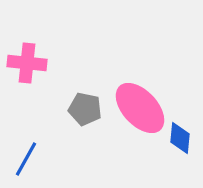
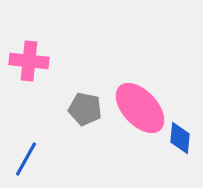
pink cross: moved 2 px right, 2 px up
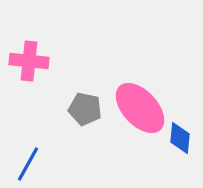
blue line: moved 2 px right, 5 px down
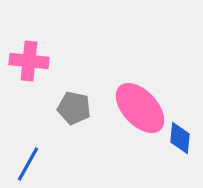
gray pentagon: moved 11 px left, 1 px up
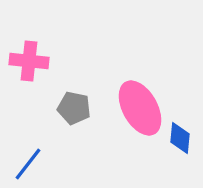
pink ellipse: rotated 14 degrees clockwise
blue line: rotated 9 degrees clockwise
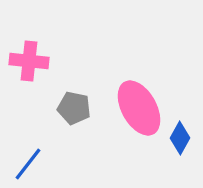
pink ellipse: moved 1 px left
blue diamond: rotated 24 degrees clockwise
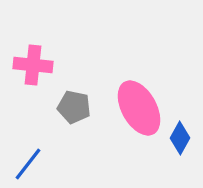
pink cross: moved 4 px right, 4 px down
gray pentagon: moved 1 px up
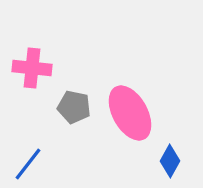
pink cross: moved 1 px left, 3 px down
pink ellipse: moved 9 px left, 5 px down
blue diamond: moved 10 px left, 23 px down
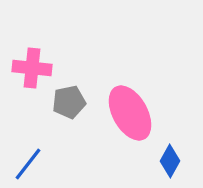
gray pentagon: moved 5 px left, 5 px up; rotated 24 degrees counterclockwise
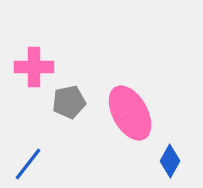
pink cross: moved 2 px right, 1 px up; rotated 6 degrees counterclockwise
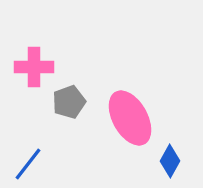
gray pentagon: rotated 8 degrees counterclockwise
pink ellipse: moved 5 px down
